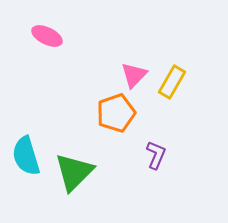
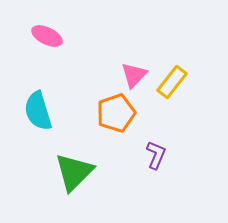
yellow rectangle: rotated 8 degrees clockwise
cyan semicircle: moved 12 px right, 45 px up
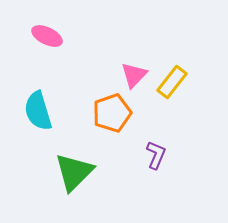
orange pentagon: moved 4 px left
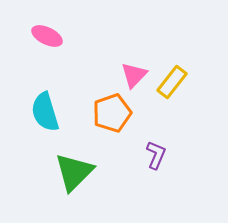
cyan semicircle: moved 7 px right, 1 px down
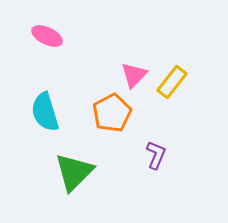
orange pentagon: rotated 9 degrees counterclockwise
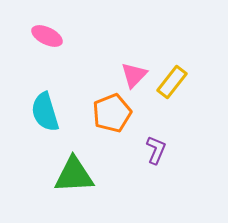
orange pentagon: rotated 6 degrees clockwise
purple L-shape: moved 5 px up
green triangle: moved 3 px down; rotated 42 degrees clockwise
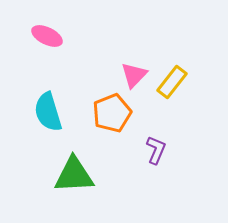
cyan semicircle: moved 3 px right
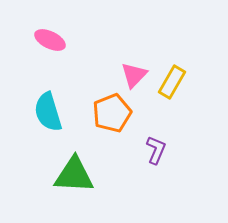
pink ellipse: moved 3 px right, 4 px down
yellow rectangle: rotated 8 degrees counterclockwise
green triangle: rotated 6 degrees clockwise
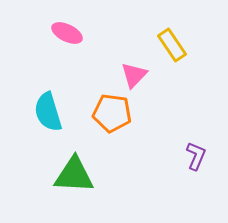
pink ellipse: moved 17 px right, 7 px up
yellow rectangle: moved 37 px up; rotated 64 degrees counterclockwise
orange pentagon: rotated 30 degrees clockwise
purple L-shape: moved 40 px right, 6 px down
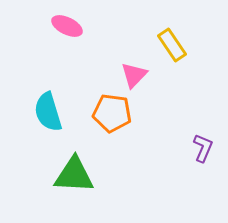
pink ellipse: moved 7 px up
purple L-shape: moved 7 px right, 8 px up
